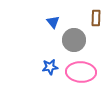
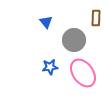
blue triangle: moved 7 px left
pink ellipse: moved 2 px right, 1 px down; rotated 52 degrees clockwise
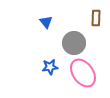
gray circle: moved 3 px down
